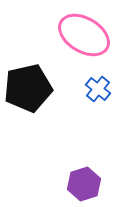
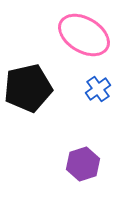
blue cross: rotated 15 degrees clockwise
purple hexagon: moved 1 px left, 20 px up
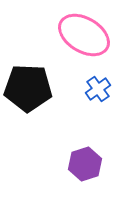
black pentagon: rotated 15 degrees clockwise
purple hexagon: moved 2 px right
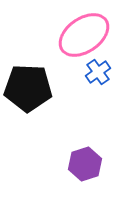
pink ellipse: rotated 66 degrees counterclockwise
blue cross: moved 17 px up
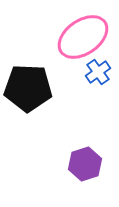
pink ellipse: moved 1 px left, 2 px down
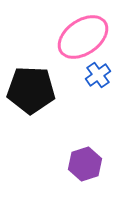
blue cross: moved 3 px down
black pentagon: moved 3 px right, 2 px down
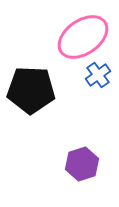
purple hexagon: moved 3 px left
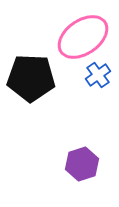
black pentagon: moved 12 px up
